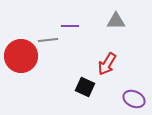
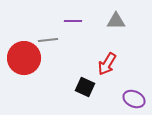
purple line: moved 3 px right, 5 px up
red circle: moved 3 px right, 2 px down
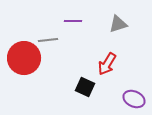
gray triangle: moved 2 px right, 3 px down; rotated 18 degrees counterclockwise
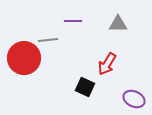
gray triangle: rotated 18 degrees clockwise
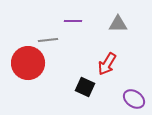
red circle: moved 4 px right, 5 px down
purple ellipse: rotated 10 degrees clockwise
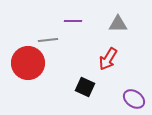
red arrow: moved 1 px right, 5 px up
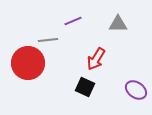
purple line: rotated 24 degrees counterclockwise
red arrow: moved 12 px left
purple ellipse: moved 2 px right, 9 px up
